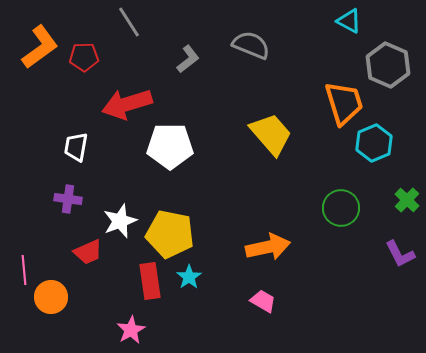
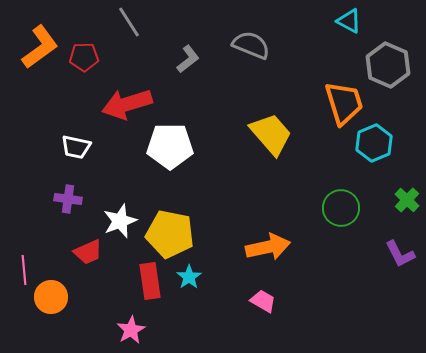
white trapezoid: rotated 88 degrees counterclockwise
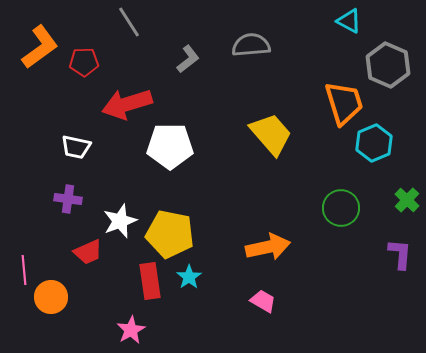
gray semicircle: rotated 27 degrees counterclockwise
red pentagon: moved 5 px down
purple L-shape: rotated 148 degrees counterclockwise
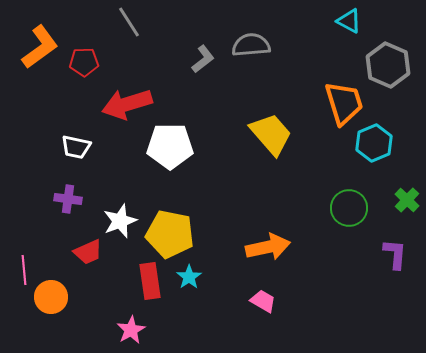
gray L-shape: moved 15 px right
green circle: moved 8 px right
purple L-shape: moved 5 px left
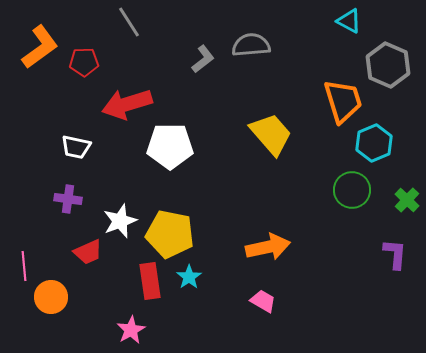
orange trapezoid: moved 1 px left, 2 px up
green circle: moved 3 px right, 18 px up
pink line: moved 4 px up
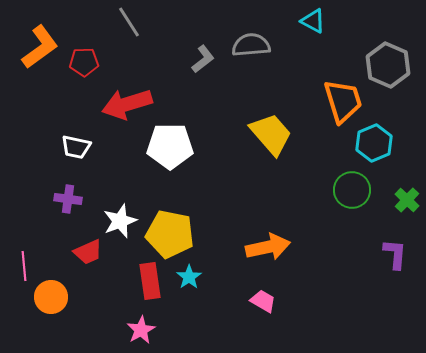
cyan triangle: moved 36 px left
pink star: moved 10 px right
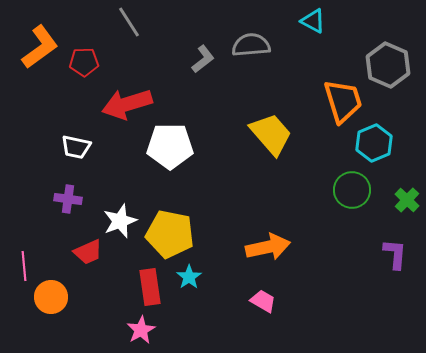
red rectangle: moved 6 px down
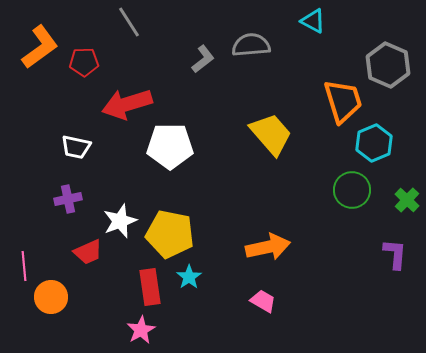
purple cross: rotated 20 degrees counterclockwise
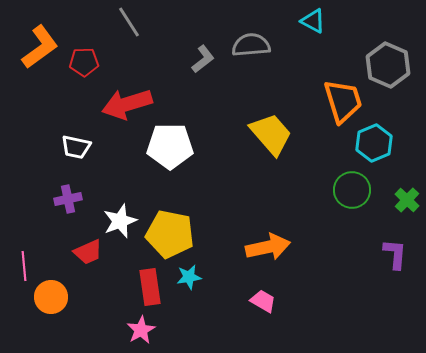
cyan star: rotated 25 degrees clockwise
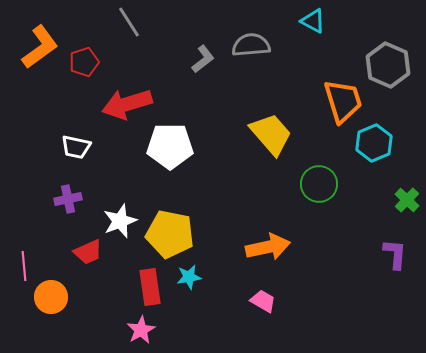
red pentagon: rotated 16 degrees counterclockwise
green circle: moved 33 px left, 6 px up
